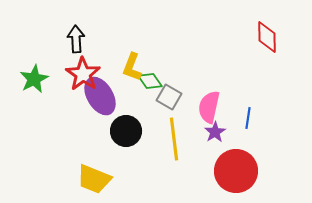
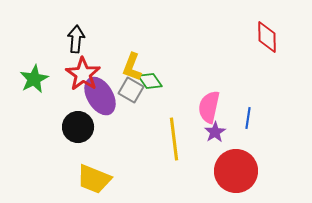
black arrow: rotated 8 degrees clockwise
gray square: moved 38 px left, 7 px up
black circle: moved 48 px left, 4 px up
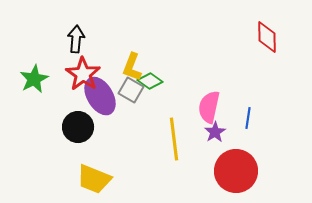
green diamond: rotated 20 degrees counterclockwise
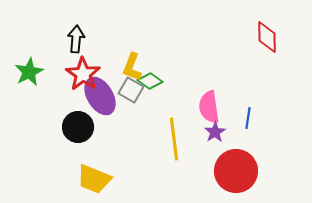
green star: moved 5 px left, 7 px up
pink semicircle: rotated 20 degrees counterclockwise
